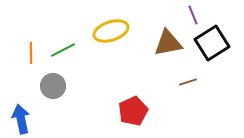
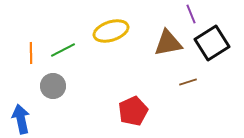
purple line: moved 2 px left, 1 px up
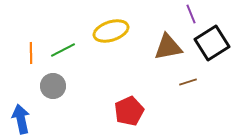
brown triangle: moved 4 px down
red pentagon: moved 4 px left
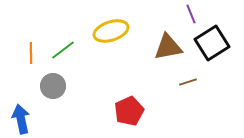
green line: rotated 10 degrees counterclockwise
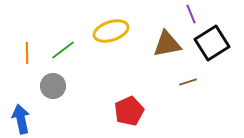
brown triangle: moved 1 px left, 3 px up
orange line: moved 4 px left
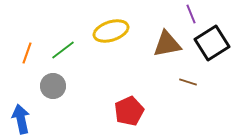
orange line: rotated 20 degrees clockwise
brown line: rotated 36 degrees clockwise
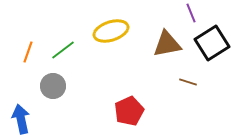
purple line: moved 1 px up
orange line: moved 1 px right, 1 px up
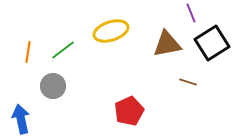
orange line: rotated 10 degrees counterclockwise
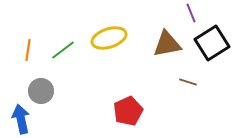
yellow ellipse: moved 2 px left, 7 px down
orange line: moved 2 px up
gray circle: moved 12 px left, 5 px down
red pentagon: moved 1 px left
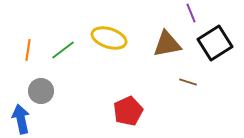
yellow ellipse: rotated 36 degrees clockwise
black square: moved 3 px right
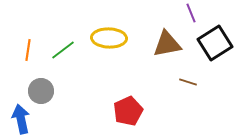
yellow ellipse: rotated 16 degrees counterclockwise
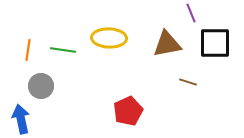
black square: rotated 32 degrees clockwise
green line: rotated 45 degrees clockwise
gray circle: moved 5 px up
